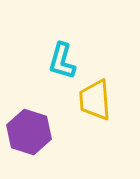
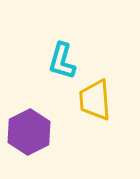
purple hexagon: rotated 15 degrees clockwise
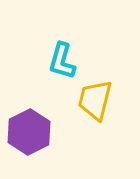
yellow trapezoid: rotated 18 degrees clockwise
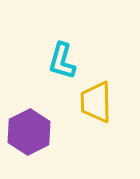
yellow trapezoid: moved 1 px right, 2 px down; rotated 15 degrees counterclockwise
